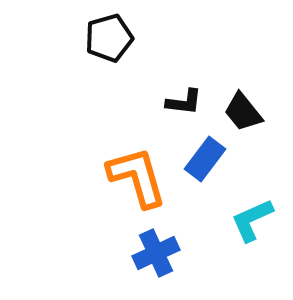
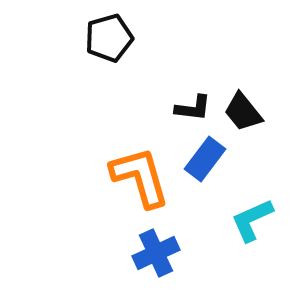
black L-shape: moved 9 px right, 6 px down
orange L-shape: moved 3 px right
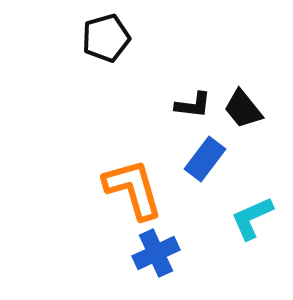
black pentagon: moved 3 px left
black L-shape: moved 3 px up
black trapezoid: moved 3 px up
orange L-shape: moved 7 px left, 12 px down
cyan L-shape: moved 2 px up
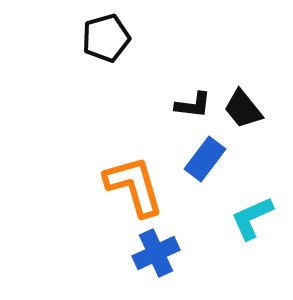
orange L-shape: moved 1 px right, 3 px up
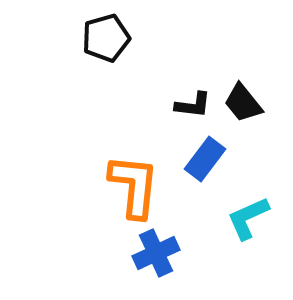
black trapezoid: moved 6 px up
orange L-shape: rotated 22 degrees clockwise
cyan L-shape: moved 4 px left
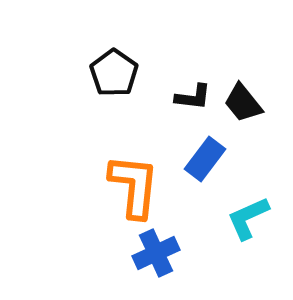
black pentagon: moved 8 px right, 35 px down; rotated 21 degrees counterclockwise
black L-shape: moved 8 px up
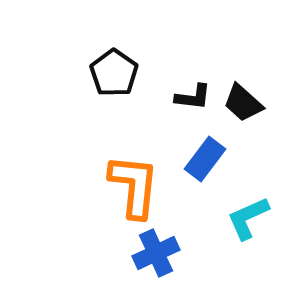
black trapezoid: rotated 9 degrees counterclockwise
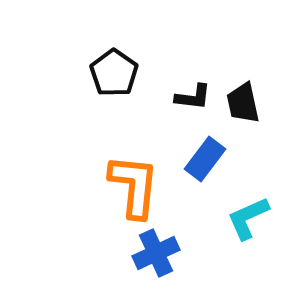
black trapezoid: rotated 36 degrees clockwise
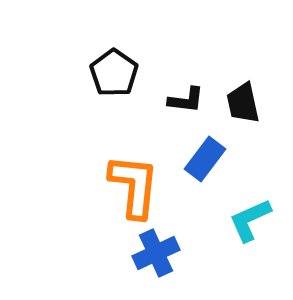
black L-shape: moved 7 px left, 3 px down
cyan L-shape: moved 2 px right, 2 px down
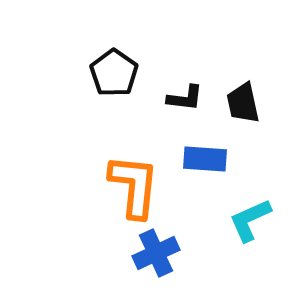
black L-shape: moved 1 px left, 2 px up
blue rectangle: rotated 57 degrees clockwise
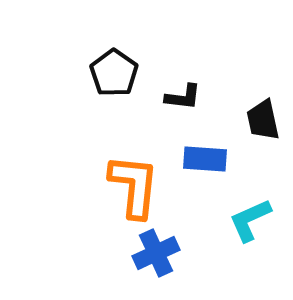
black L-shape: moved 2 px left, 1 px up
black trapezoid: moved 20 px right, 17 px down
